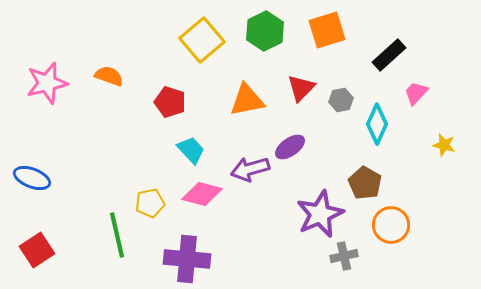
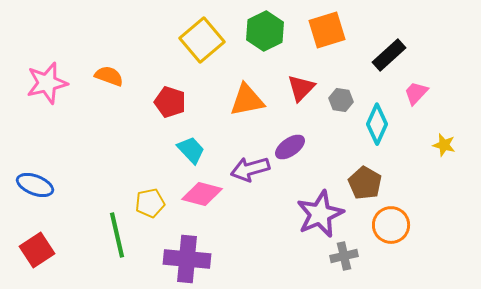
gray hexagon: rotated 20 degrees clockwise
blue ellipse: moved 3 px right, 7 px down
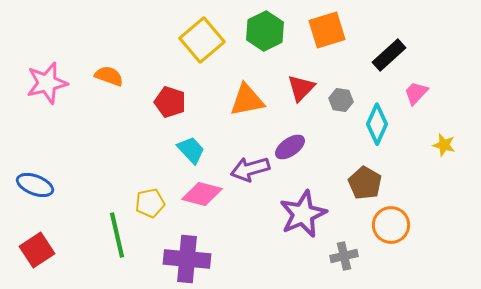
purple star: moved 17 px left
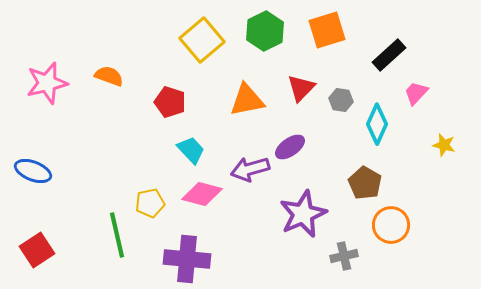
blue ellipse: moved 2 px left, 14 px up
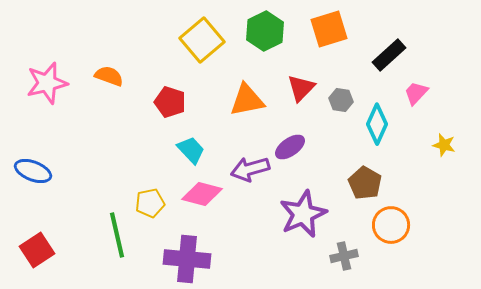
orange square: moved 2 px right, 1 px up
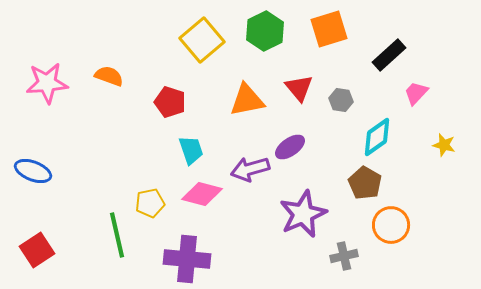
pink star: rotated 9 degrees clockwise
red triangle: moved 2 px left; rotated 24 degrees counterclockwise
cyan diamond: moved 13 px down; rotated 30 degrees clockwise
cyan trapezoid: rotated 24 degrees clockwise
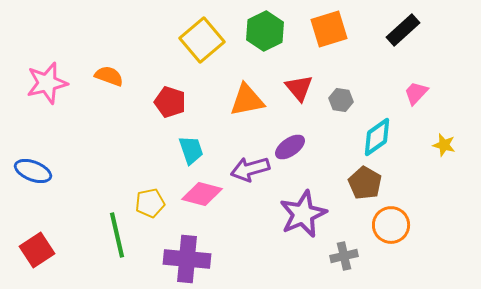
black rectangle: moved 14 px right, 25 px up
pink star: rotated 9 degrees counterclockwise
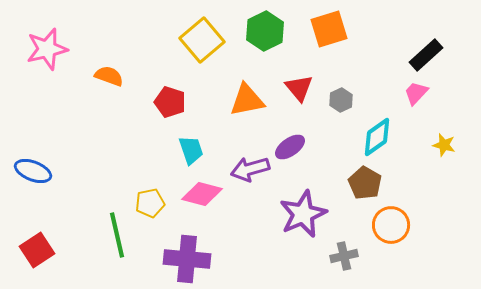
black rectangle: moved 23 px right, 25 px down
pink star: moved 34 px up
gray hexagon: rotated 25 degrees clockwise
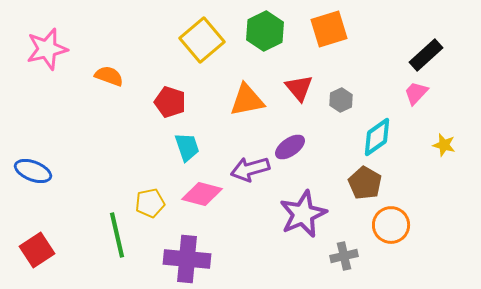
cyan trapezoid: moved 4 px left, 3 px up
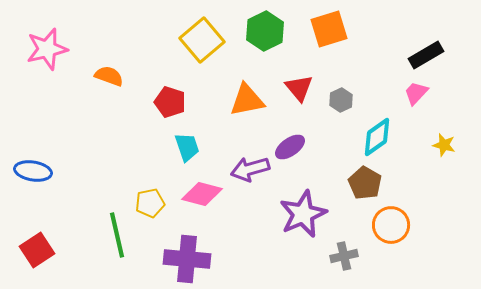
black rectangle: rotated 12 degrees clockwise
blue ellipse: rotated 12 degrees counterclockwise
